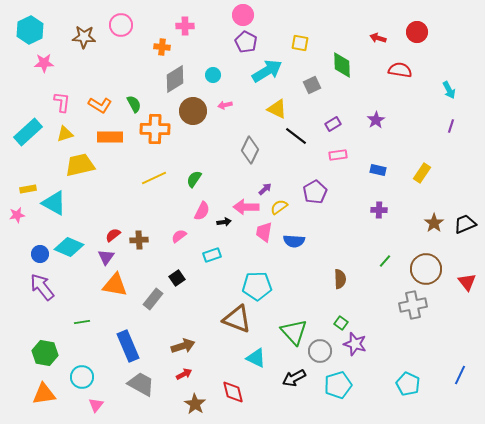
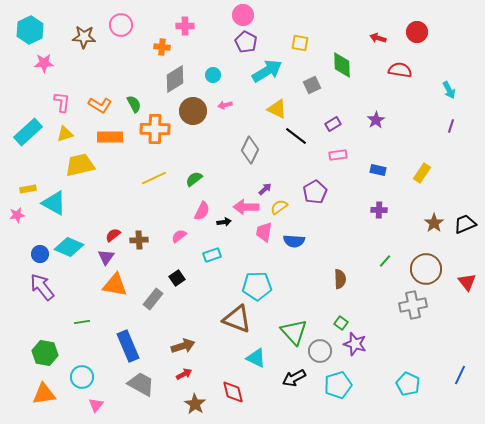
green semicircle at (194, 179): rotated 18 degrees clockwise
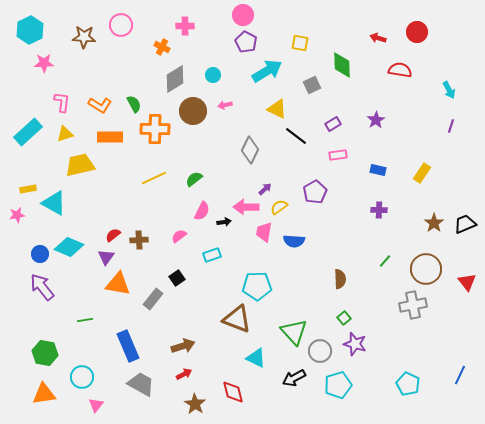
orange cross at (162, 47): rotated 21 degrees clockwise
orange triangle at (115, 285): moved 3 px right, 1 px up
green line at (82, 322): moved 3 px right, 2 px up
green square at (341, 323): moved 3 px right, 5 px up; rotated 16 degrees clockwise
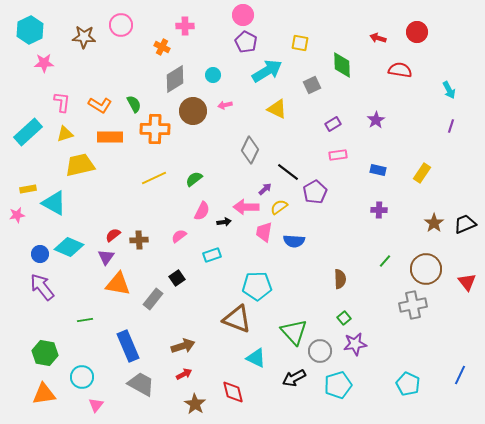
black line at (296, 136): moved 8 px left, 36 px down
purple star at (355, 344): rotated 25 degrees counterclockwise
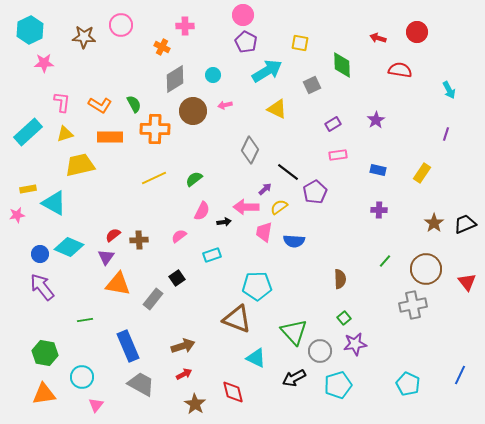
purple line at (451, 126): moved 5 px left, 8 px down
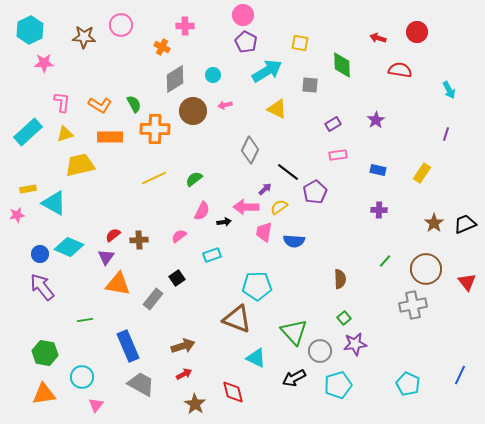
gray square at (312, 85): moved 2 px left; rotated 30 degrees clockwise
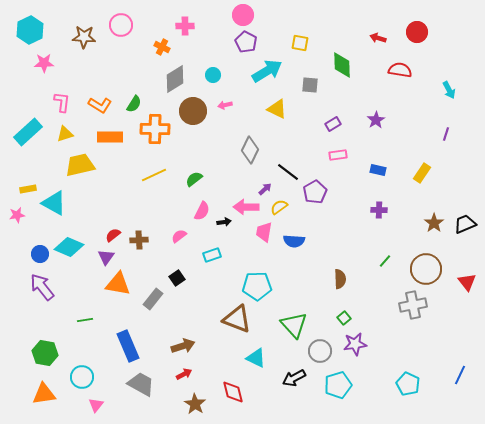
green semicircle at (134, 104): rotated 60 degrees clockwise
yellow line at (154, 178): moved 3 px up
green triangle at (294, 332): moved 7 px up
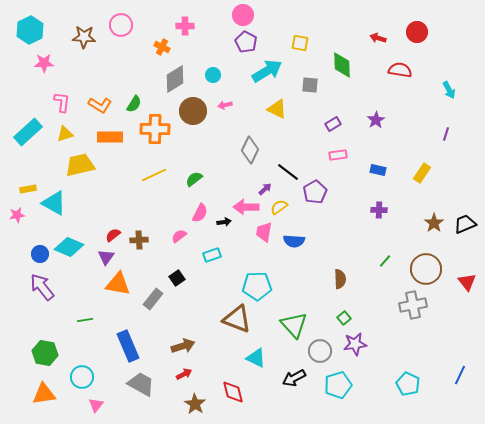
pink semicircle at (202, 211): moved 2 px left, 2 px down
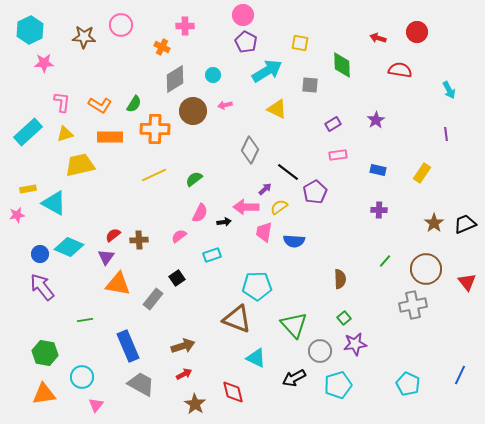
purple line at (446, 134): rotated 24 degrees counterclockwise
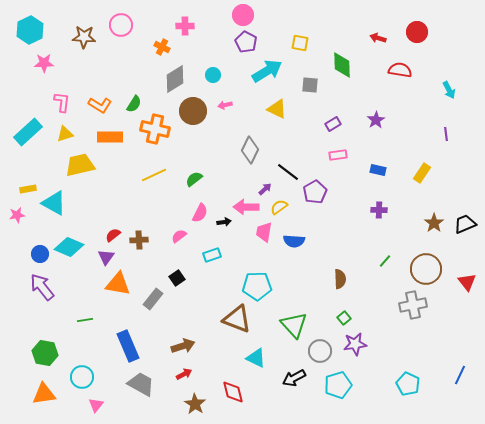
orange cross at (155, 129): rotated 12 degrees clockwise
